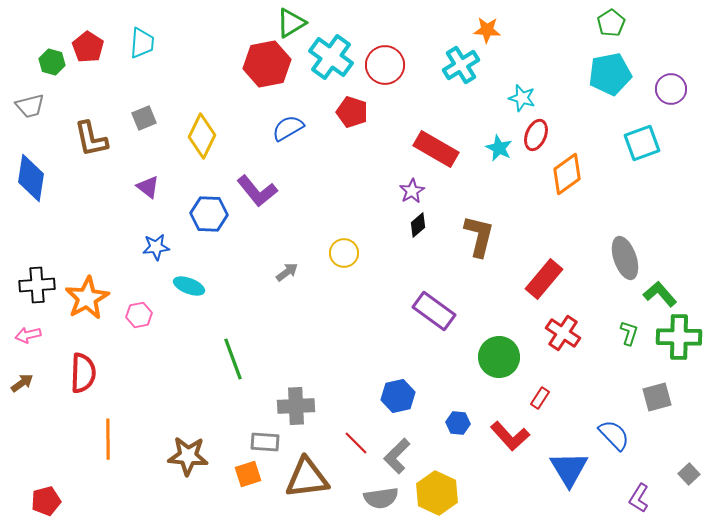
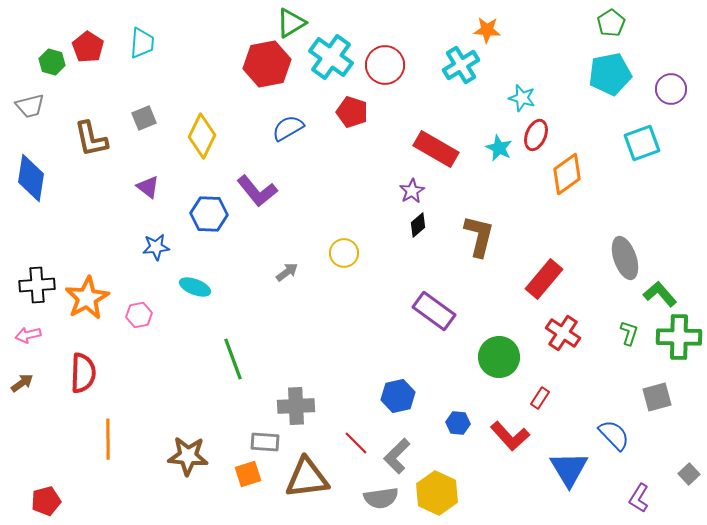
cyan ellipse at (189, 286): moved 6 px right, 1 px down
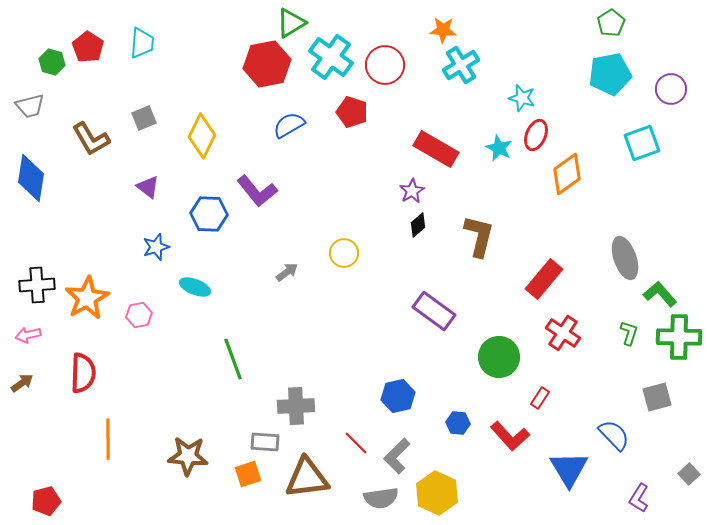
orange star at (487, 30): moved 44 px left
blue semicircle at (288, 128): moved 1 px right, 3 px up
brown L-shape at (91, 139): rotated 18 degrees counterclockwise
blue star at (156, 247): rotated 12 degrees counterclockwise
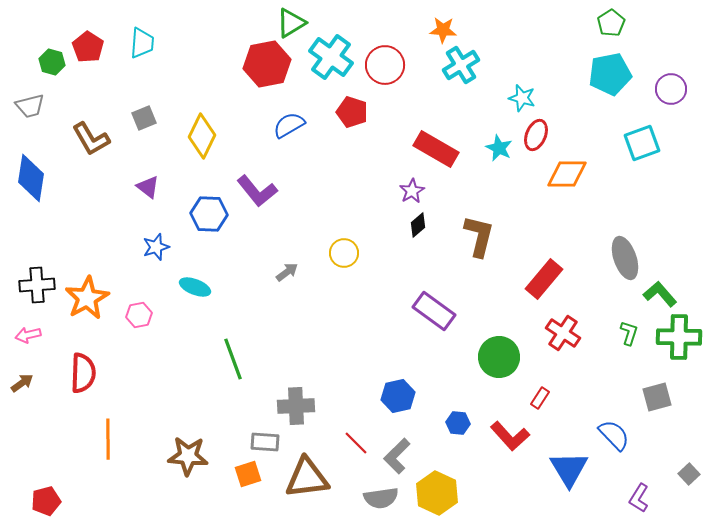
orange diamond at (567, 174): rotated 36 degrees clockwise
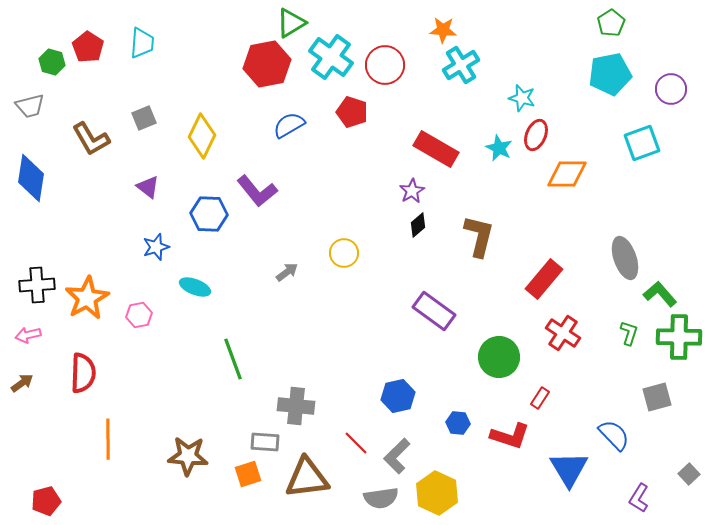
gray cross at (296, 406): rotated 9 degrees clockwise
red L-shape at (510, 436): rotated 30 degrees counterclockwise
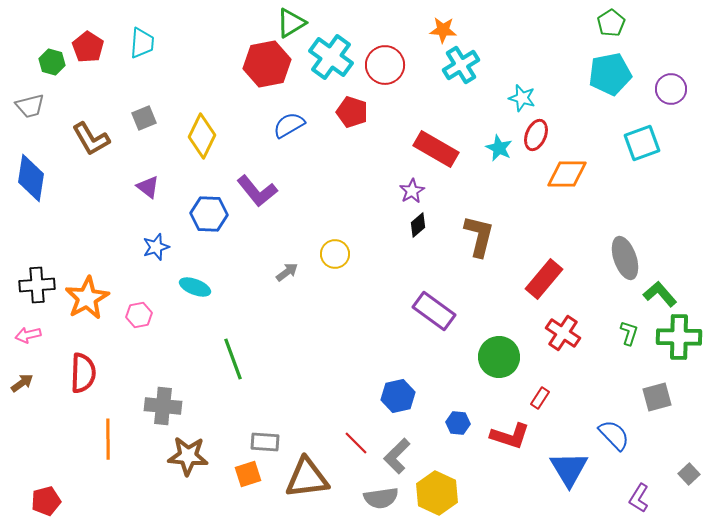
yellow circle at (344, 253): moved 9 px left, 1 px down
gray cross at (296, 406): moved 133 px left
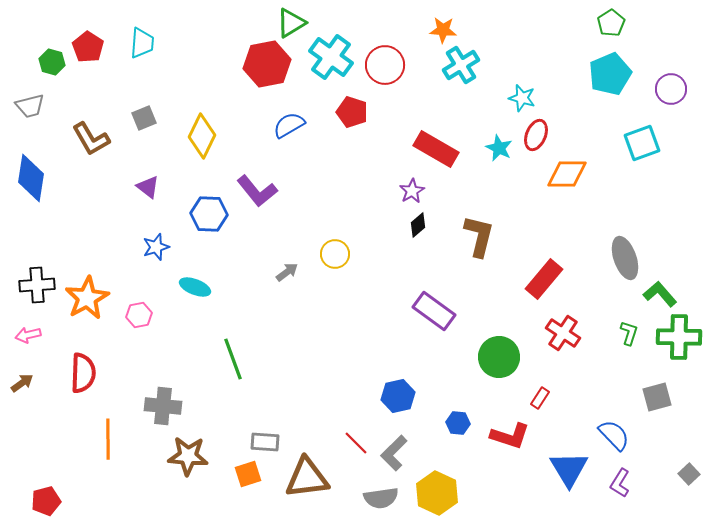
cyan pentagon at (610, 74): rotated 12 degrees counterclockwise
gray L-shape at (397, 456): moved 3 px left, 3 px up
purple L-shape at (639, 498): moved 19 px left, 15 px up
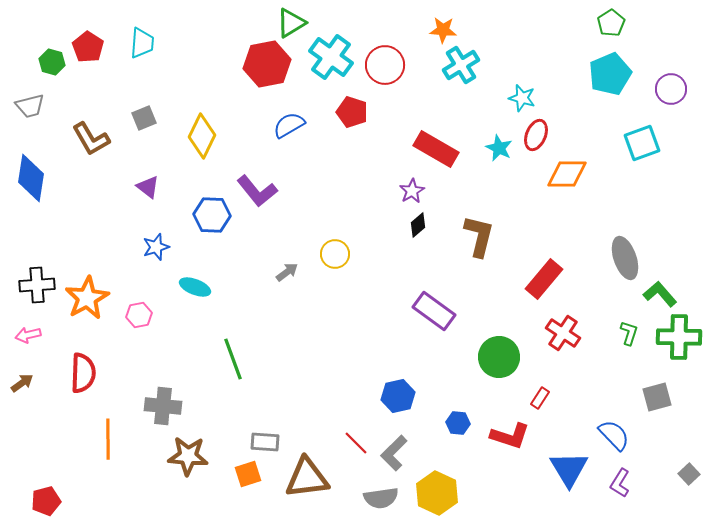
blue hexagon at (209, 214): moved 3 px right, 1 px down
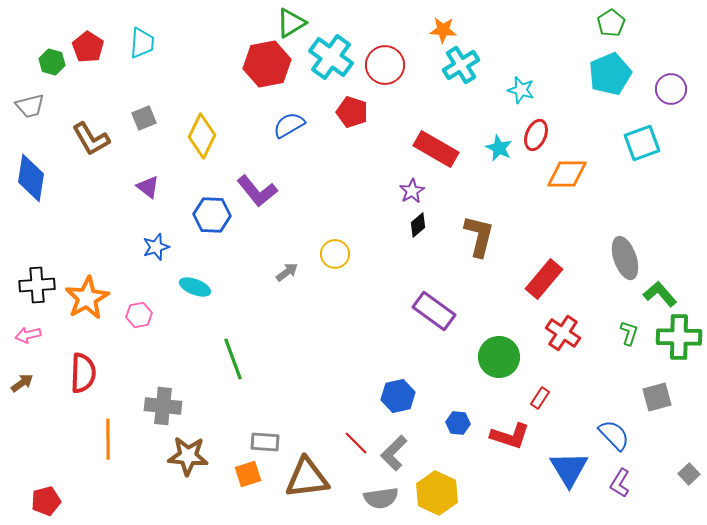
cyan star at (522, 98): moved 1 px left, 8 px up
